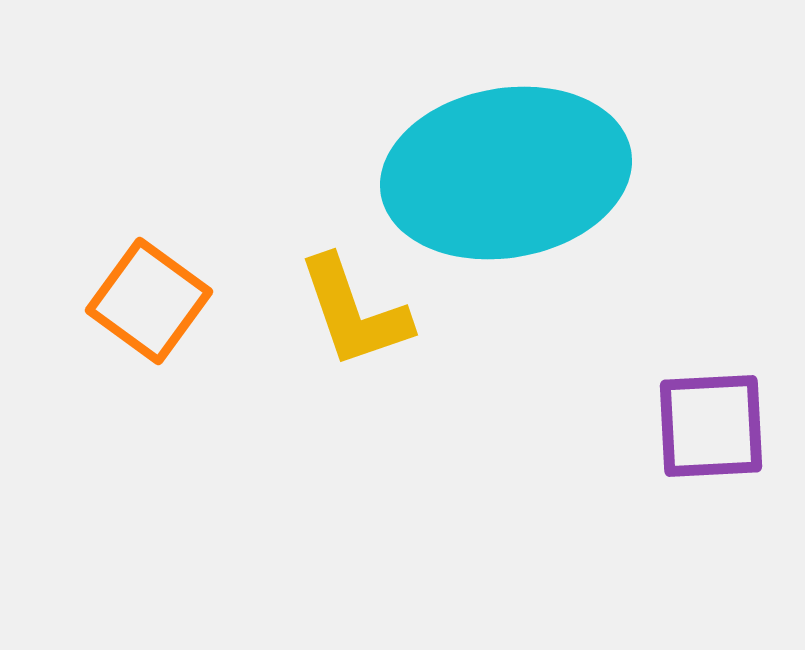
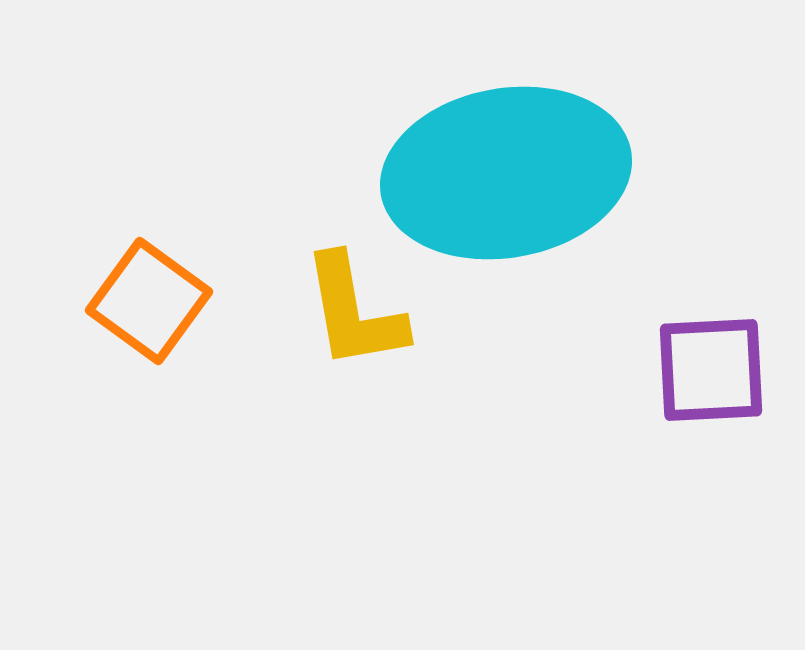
yellow L-shape: rotated 9 degrees clockwise
purple square: moved 56 px up
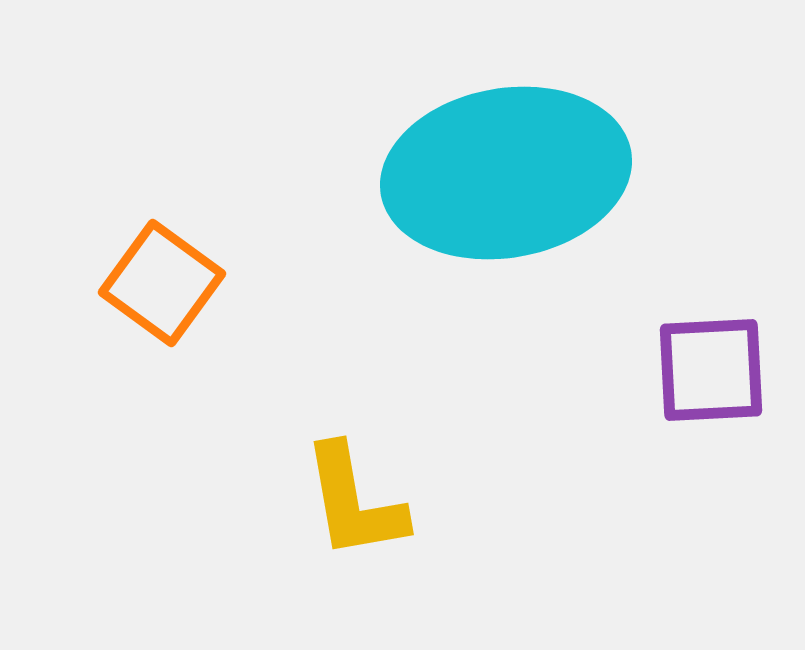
orange square: moved 13 px right, 18 px up
yellow L-shape: moved 190 px down
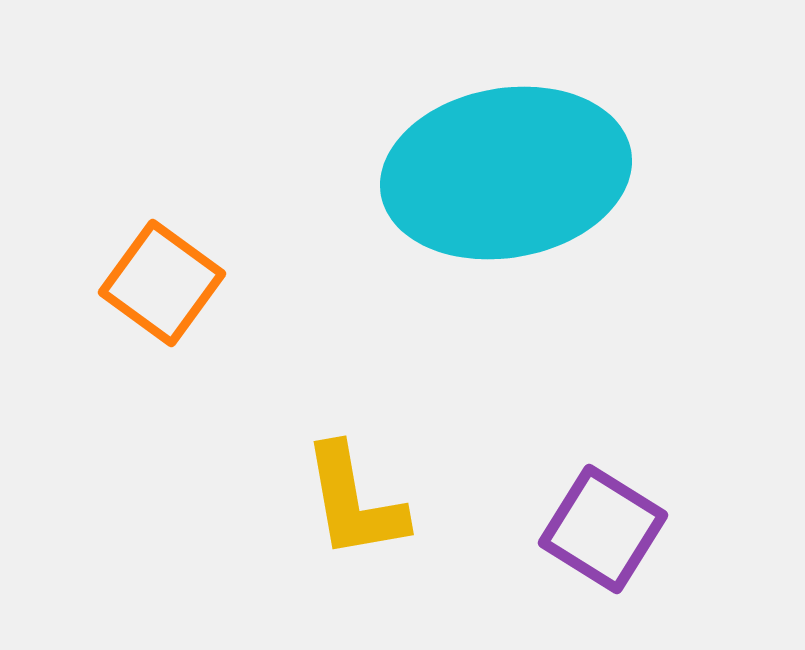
purple square: moved 108 px left, 159 px down; rotated 35 degrees clockwise
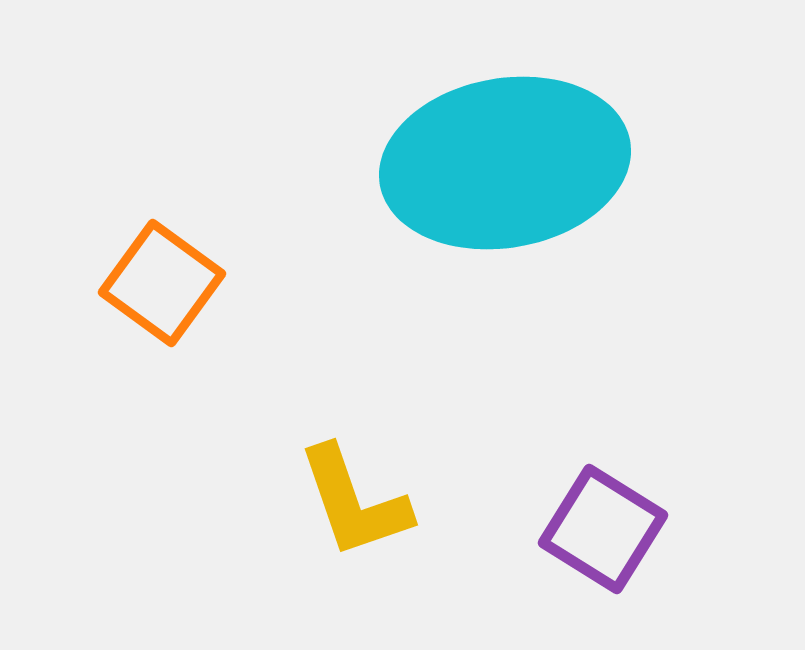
cyan ellipse: moved 1 px left, 10 px up
yellow L-shape: rotated 9 degrees counterclockwise
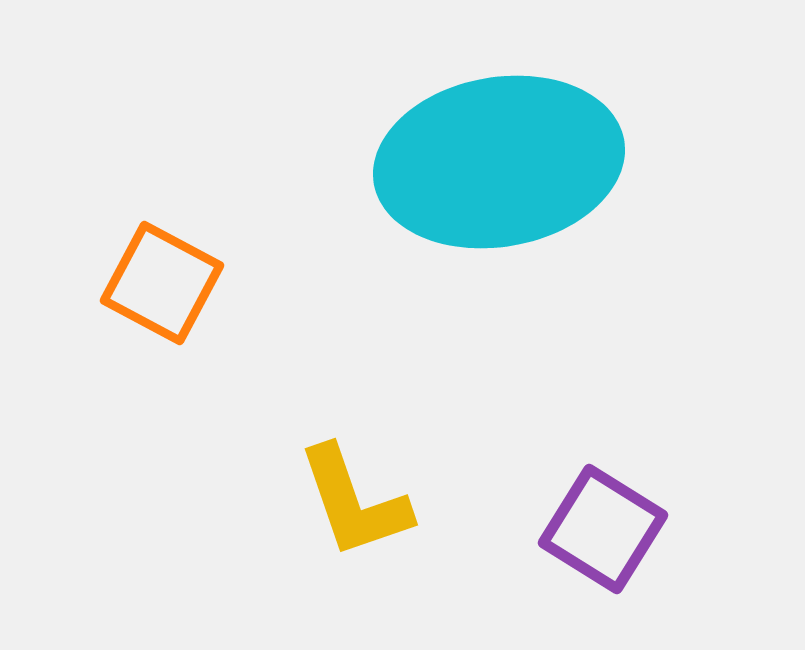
cyan ellipse: moved 6 px left, 1 px up
orange square: rotated 8 degrees counterclockwise
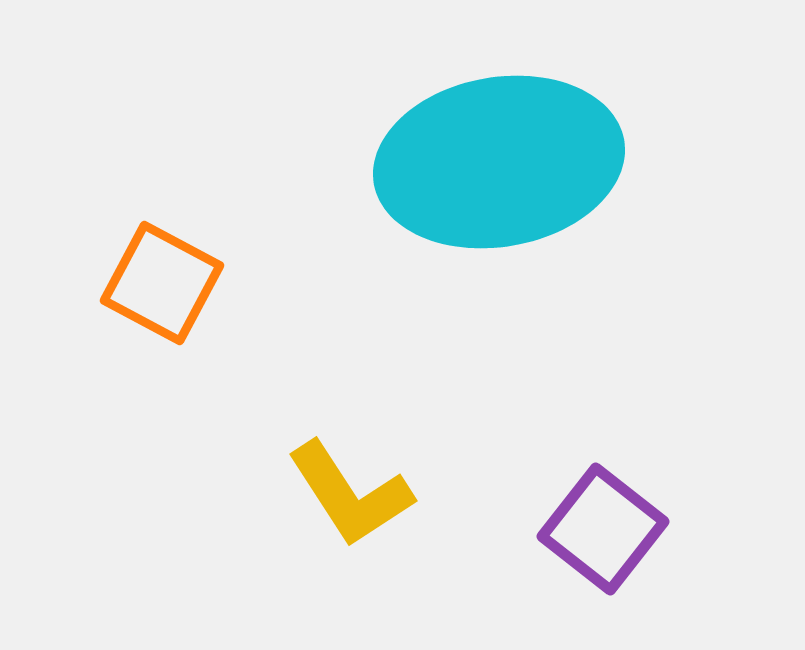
yellow L-shape: moved 4 px left, 8 px up; rotated 14 degrees counterclockwise
purple square: rotated 6 degrees clockwise
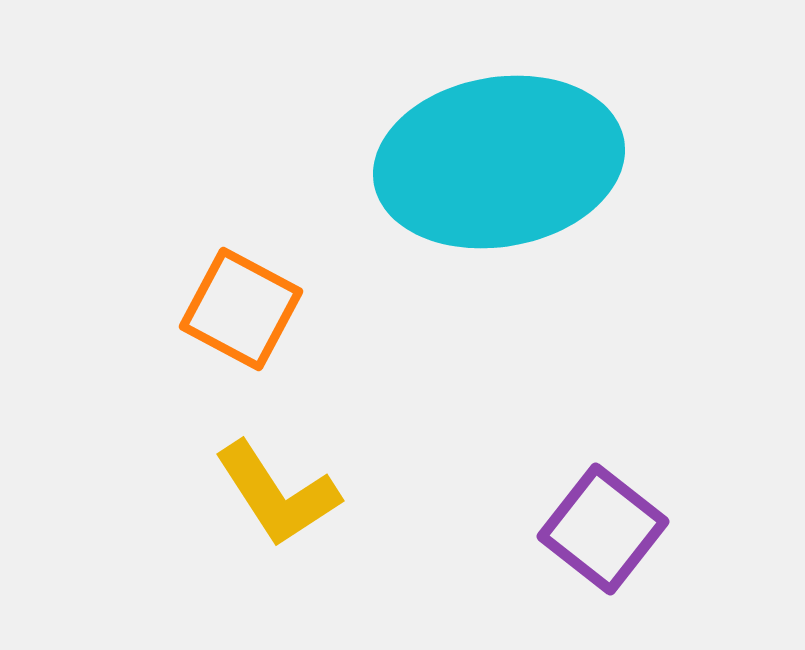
orange square: moved 79 px right, 26 px down
yellow L-shape: moved 73 px left
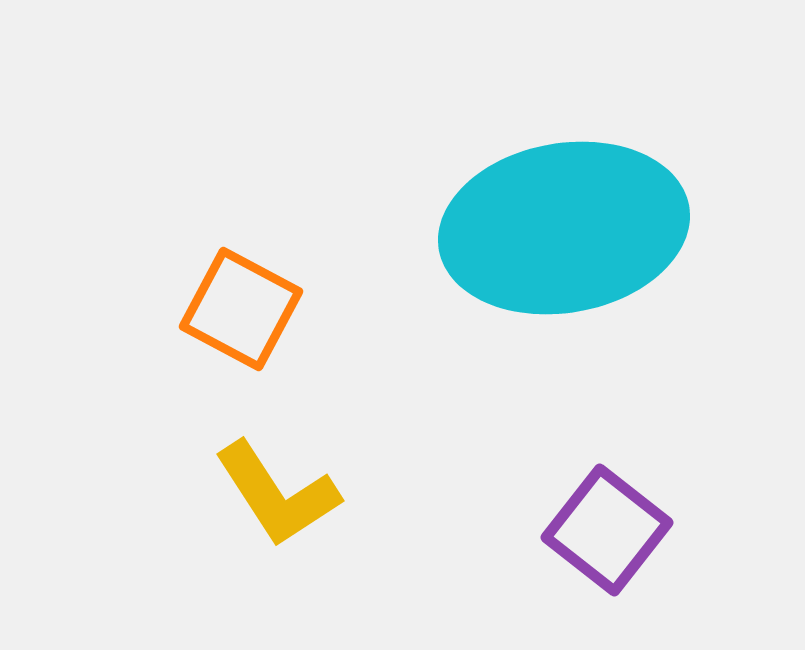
cyan ellipse: moved 65 px right, 66 px down
purple square: moved 4 px right, 1 px down
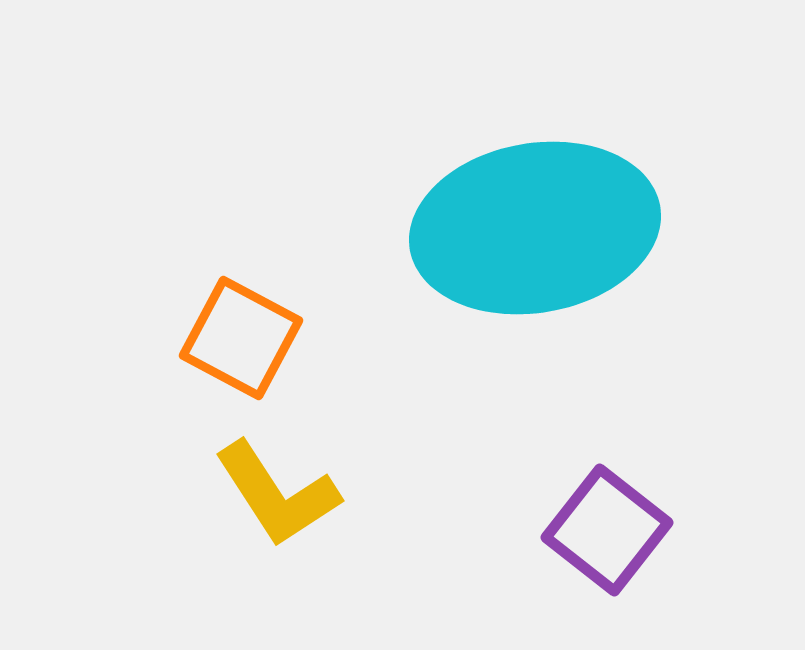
cyan ellipse: moved 29 px left
orange square: moved 29 px down
